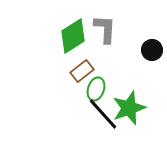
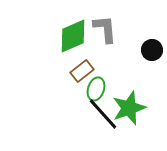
gray L-shape: rotated 8 degrees counterclockwise
green diamond: rotated 9 degrees clockwise
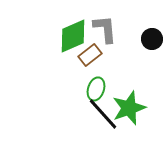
black circle: moved 11 px up
brown rectangle: moved 8 px right, 16 px up
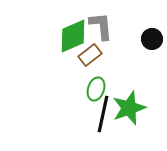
gray L-shape: moved 4 px left, 3 px up
black line: rotated 54 degrees clockwise
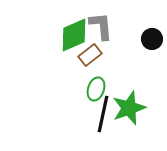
green diamond: moved 1 px right, 1 px up
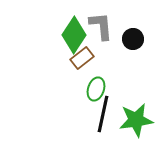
green diamond: rotated 33 degrees counterclockwise
black circle: moved 19 px left
brown rectangle: moved 8 px left, 3 px down
green star: moved 7 px right, 12 px down; rotated 12 degrees clockwise
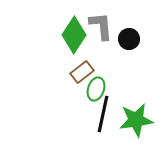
black circle: moved 4 px left
brown rectangle: moved 14 px down
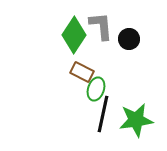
brown rectangle: rotated 65 degrees clockwise
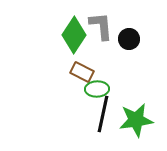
green ellipse: moved 1 px right; rotated 70 degrees clockwise
